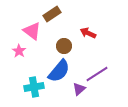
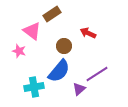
pink star: rotated 16 degrees counterclockwise
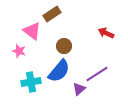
red arrow: moved 18 px right
cyan cross: moved 3 px left, 5 px up
